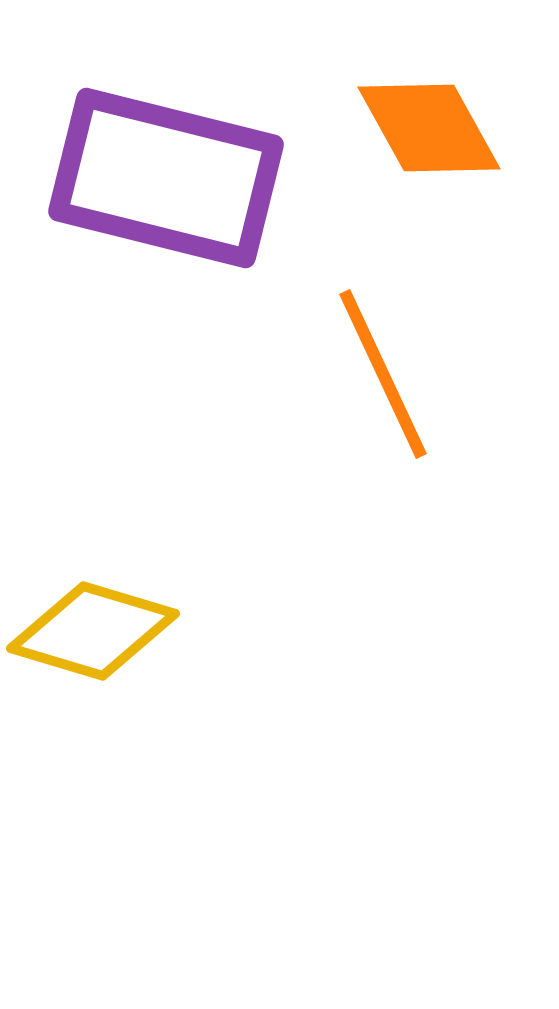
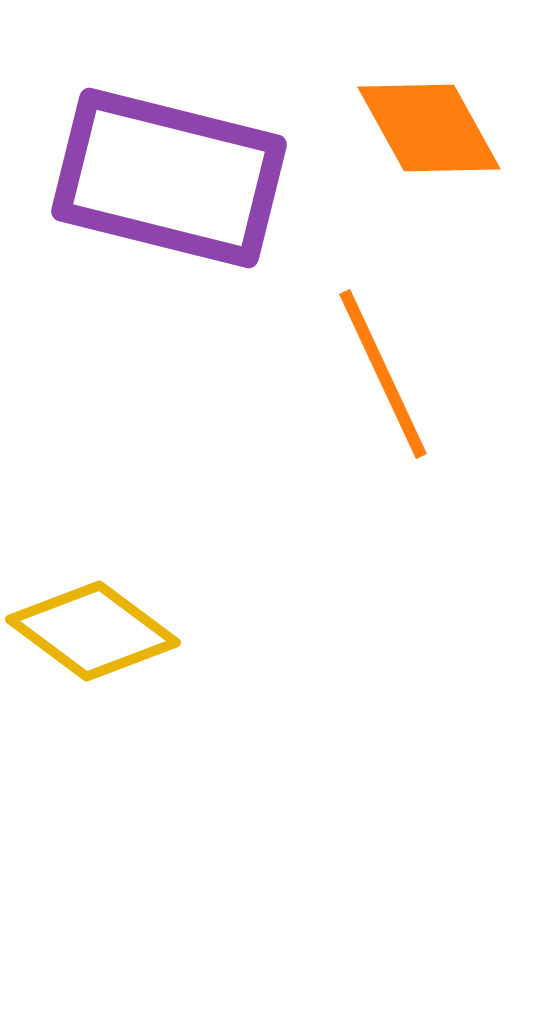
purple rectangle: moved 3 px right
yellow diamond: rotated 20 degrees clockwise
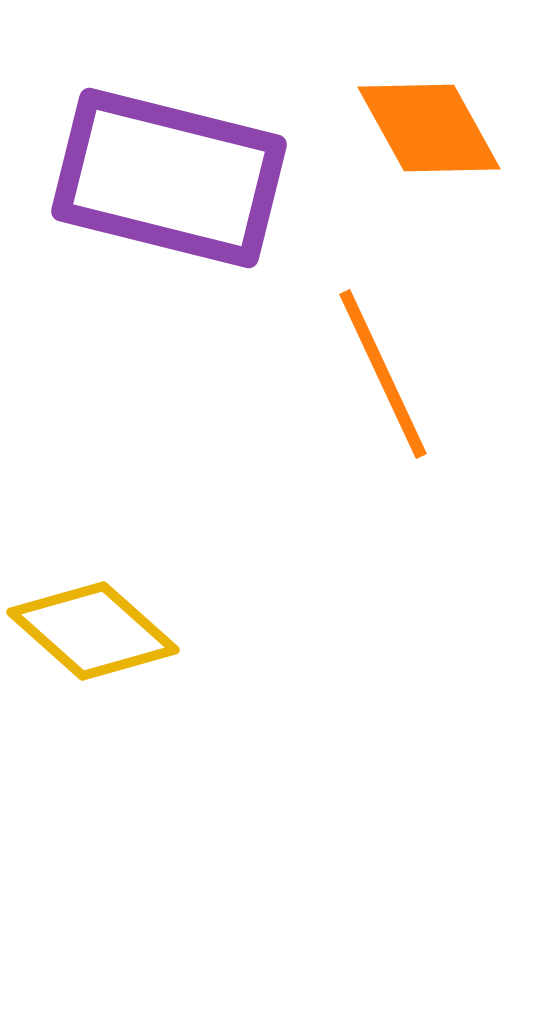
yellow diamond: rotated 5 degrees clockwise
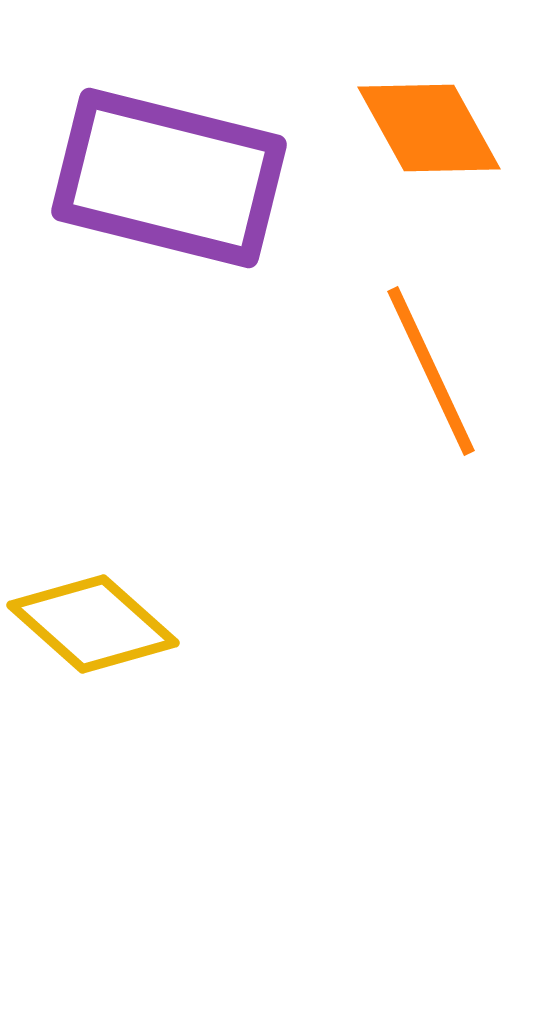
orange line: moved 48 px right, 3 px up
yellow diamond: moved 7 px up
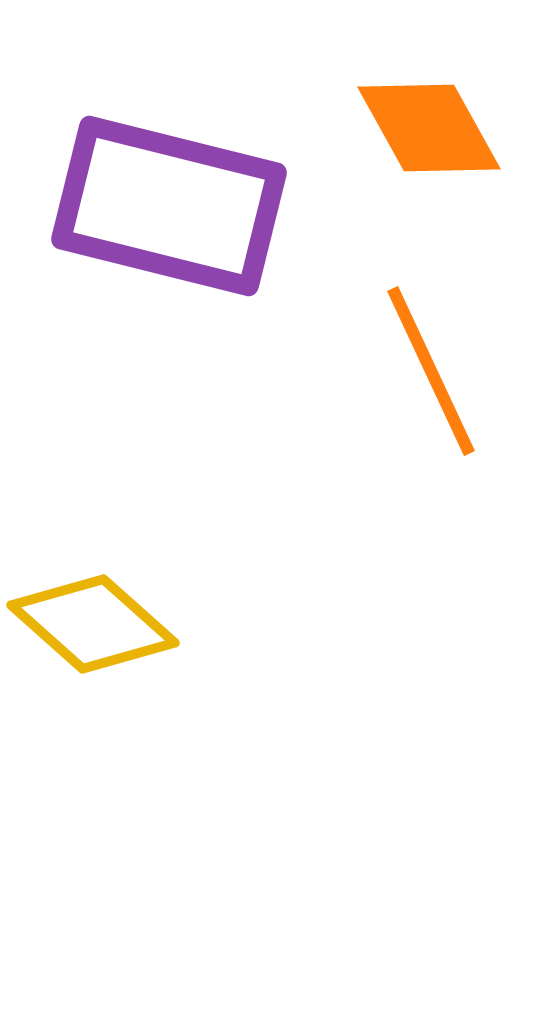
purple rectangle: moved 28 px down
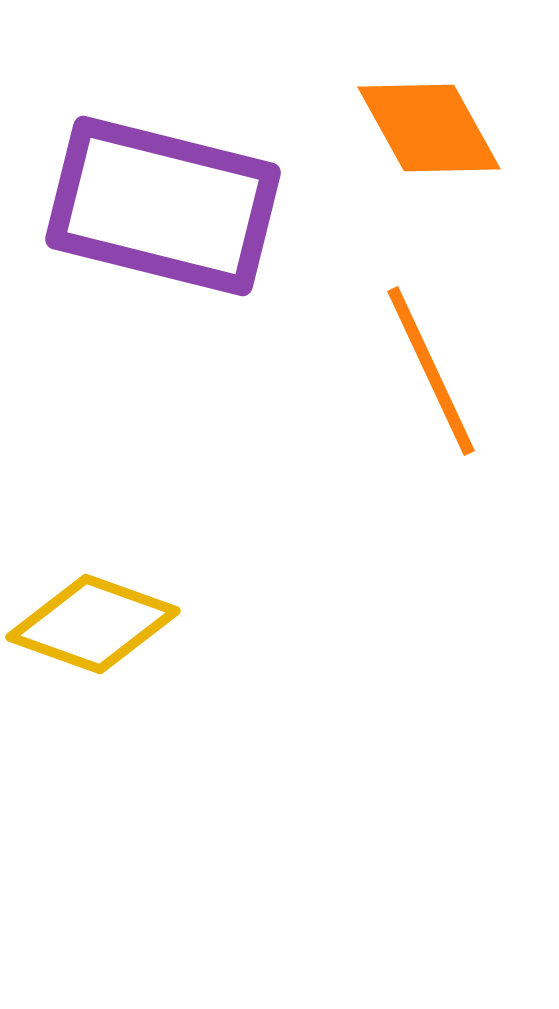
purple rectangle: moved 6 px left
yellow diamond: rotated 22 degrees counterclockwise
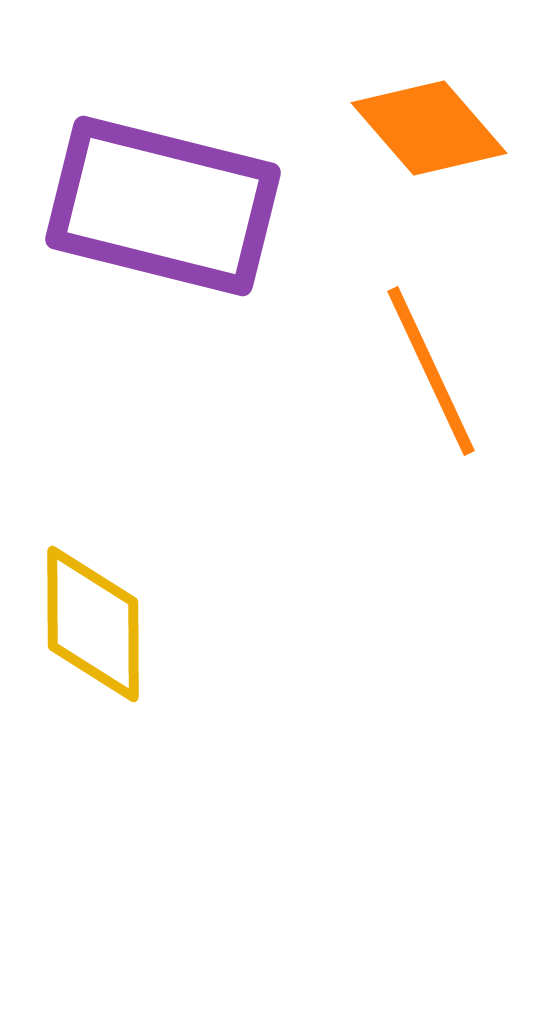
orange diamond: rotated 12 degrees counterclockwise
yellow diamond: rotated 70 degrees clockwise
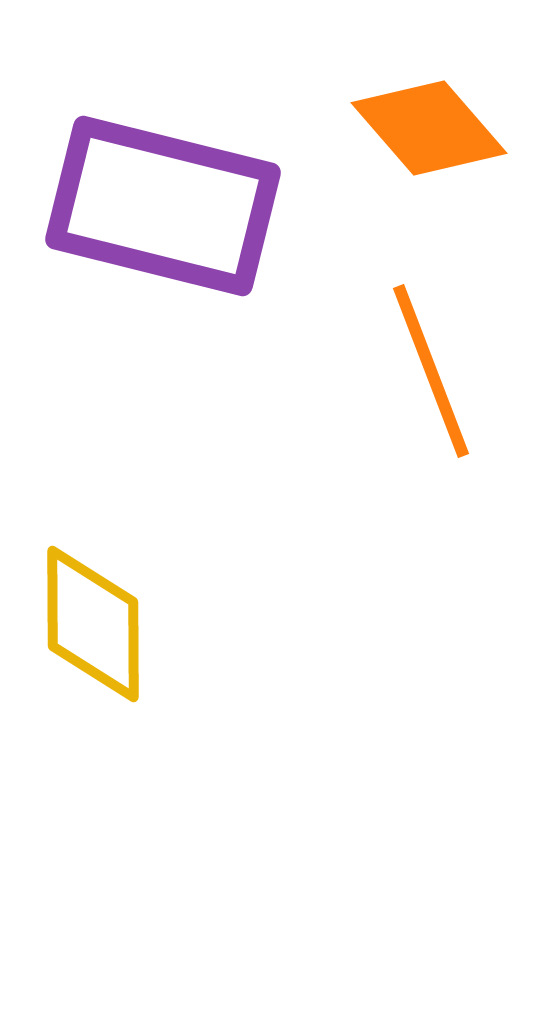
orange line: rotated 4 degrees clockwise
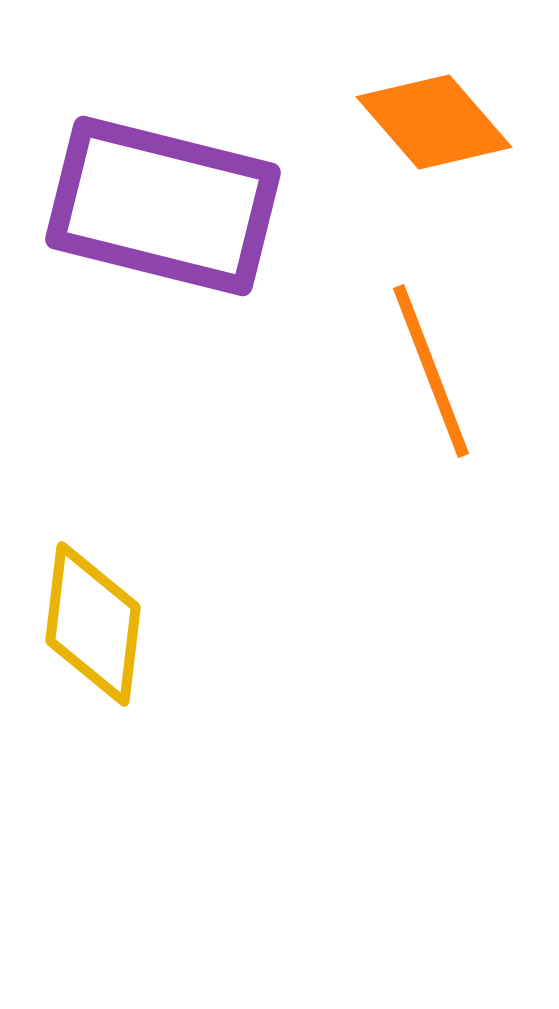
orange diamond: moved 5 px right, 6 px up
yellow diamond: rotated 7 degrees clockwise
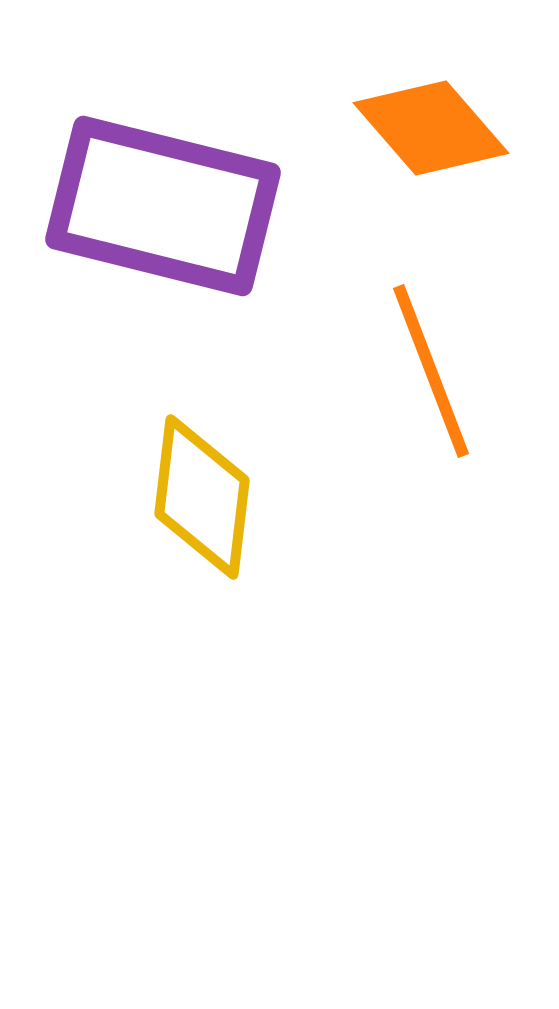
orange diamond: moved 3 px left, 6 px down
yellow diamond: moved 109 px right, 127 px up
